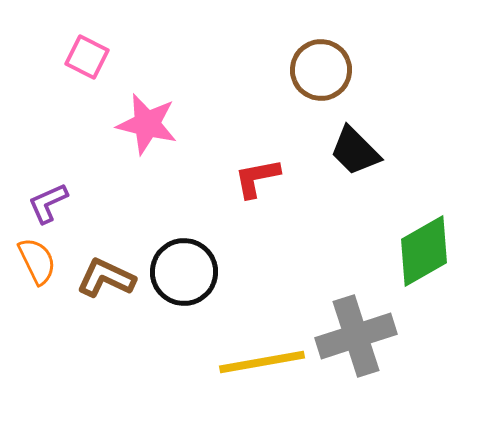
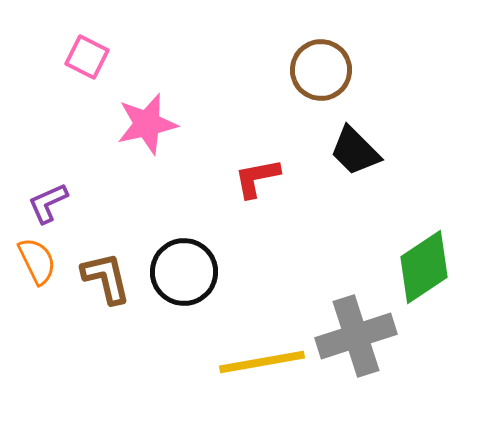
pink star: rotated 26 degrees counterclockwise
green diamond: moved 16 px down; rotated 4 degrees counterclockwise
brown L-shape: rotated 52 degrees clockwise
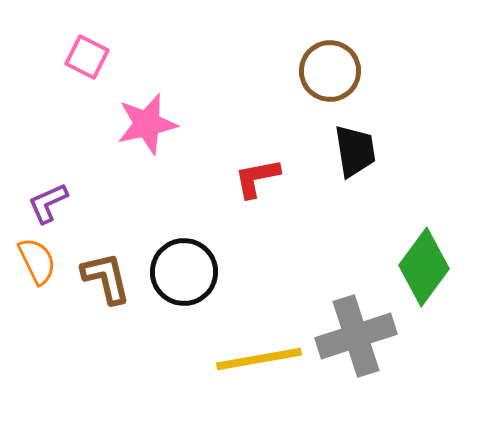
brown circle: moved 9 px right, 1 px down
black trapezoid: rotated 144 degrees counterclockwise
green diamond: rotated 20 degrees counterclockwise
yellow line: moved 3 px left, 3 px up
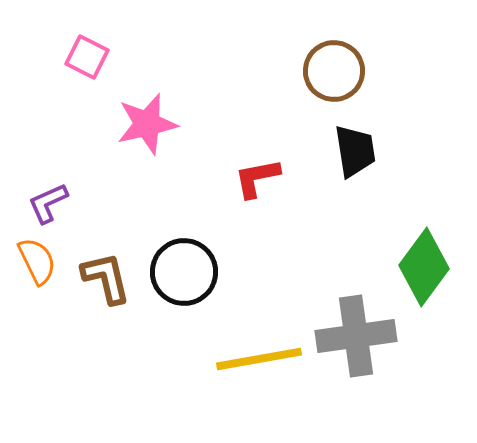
brown circle: moved 4 px right
gray cross: rotated 10 degrees clockwise
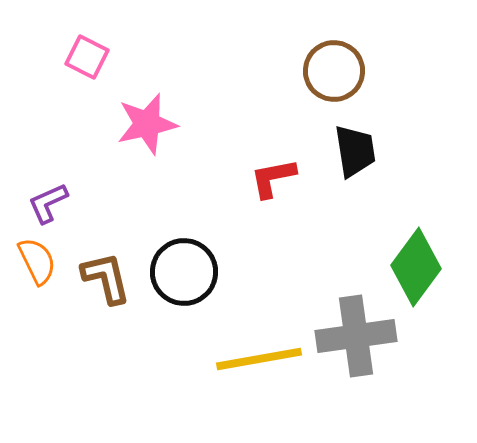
red L-shape: moved 16 px right
green diamond: moved 8 px left
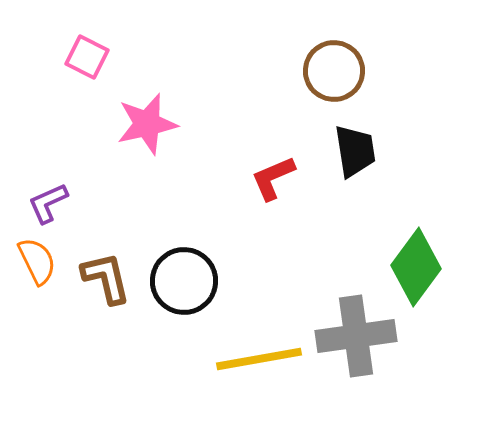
red L-shape: rotated 12 degrees counterclockwise
black circle: moved 9 px down
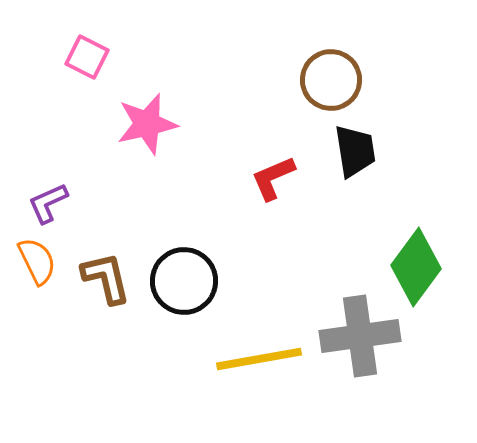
brown circle: moved 3 px left, 9 px down
gray cross: moved 4 px right
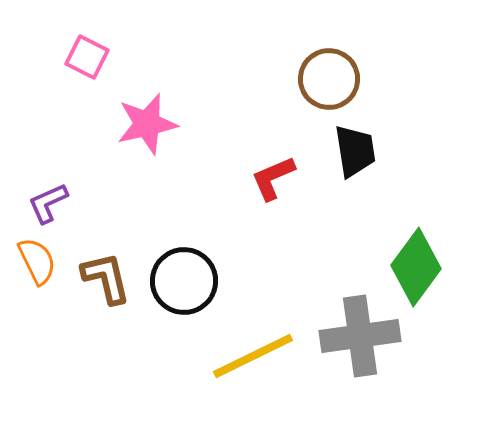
brown circle: moved 2 px left, 1 px up
yellow line: moved 6 px left, 3 px up; rotated 16 degrees counterclockwise
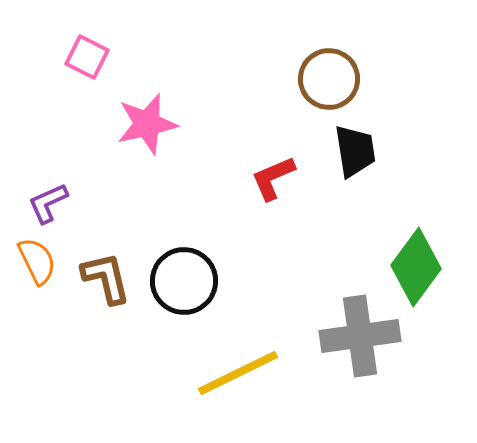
yellow line: moved 15 px left, 17 px down
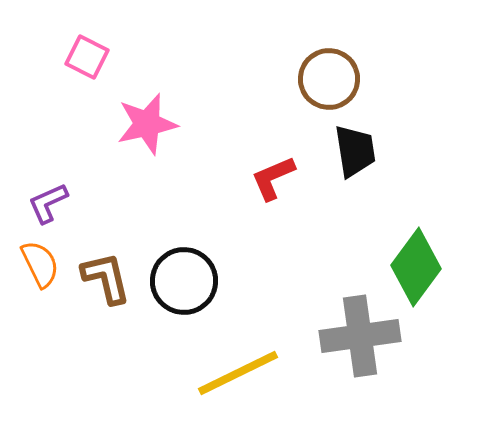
orange semicircle: moved 3 px right, 3 px down
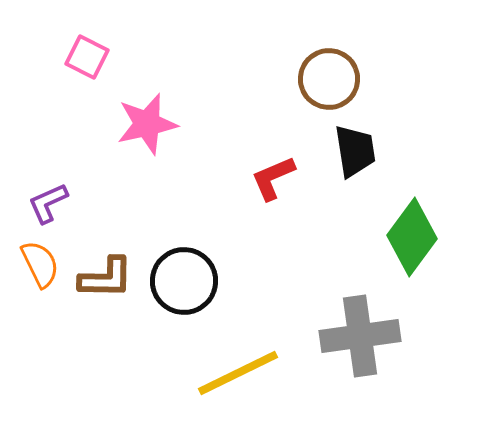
green diamond: moved 4 px left, 30 px up
brown L-shape: rotated 104 degrees clockwise
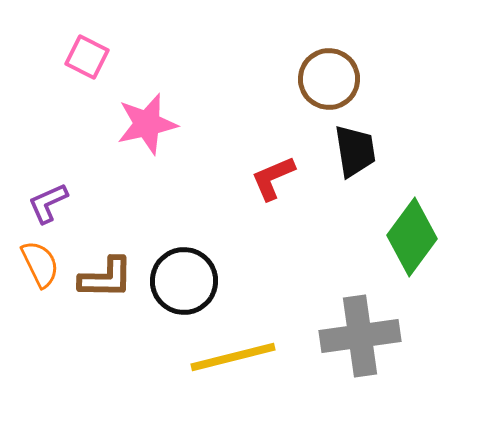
yellow line: moved 5 px left, 16 px up; rotated 12 degrees clockwise
